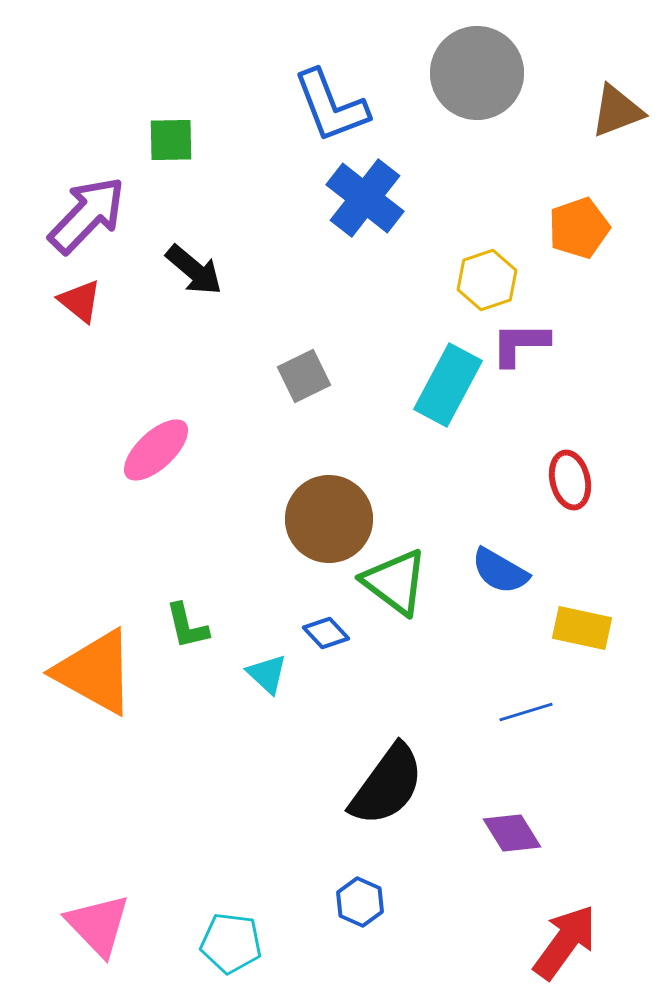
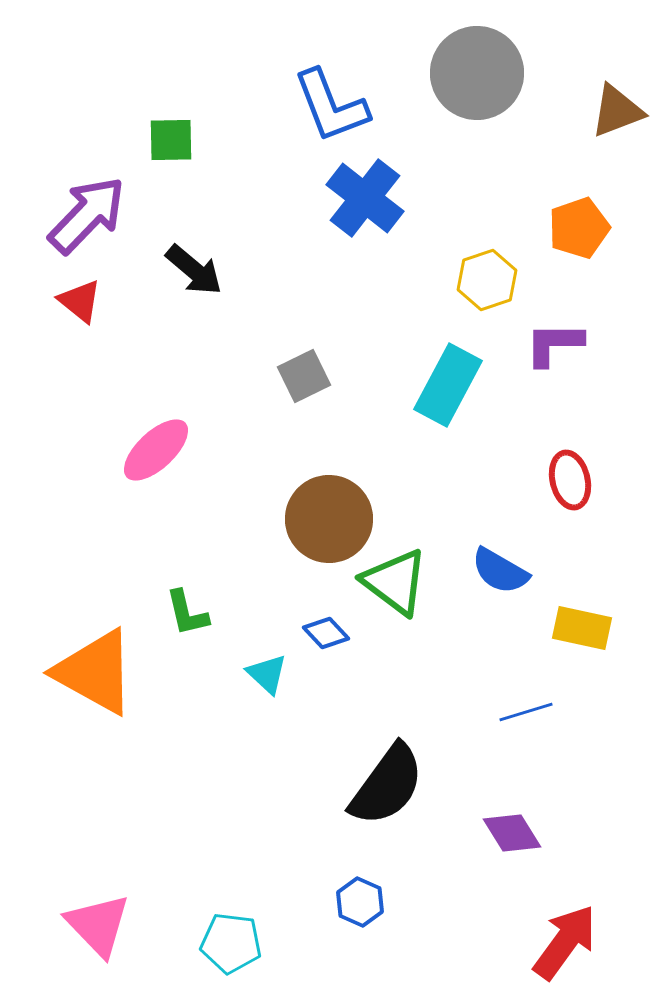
purple L-shape: moved 34 px right
green L-shape: moved 13 px up
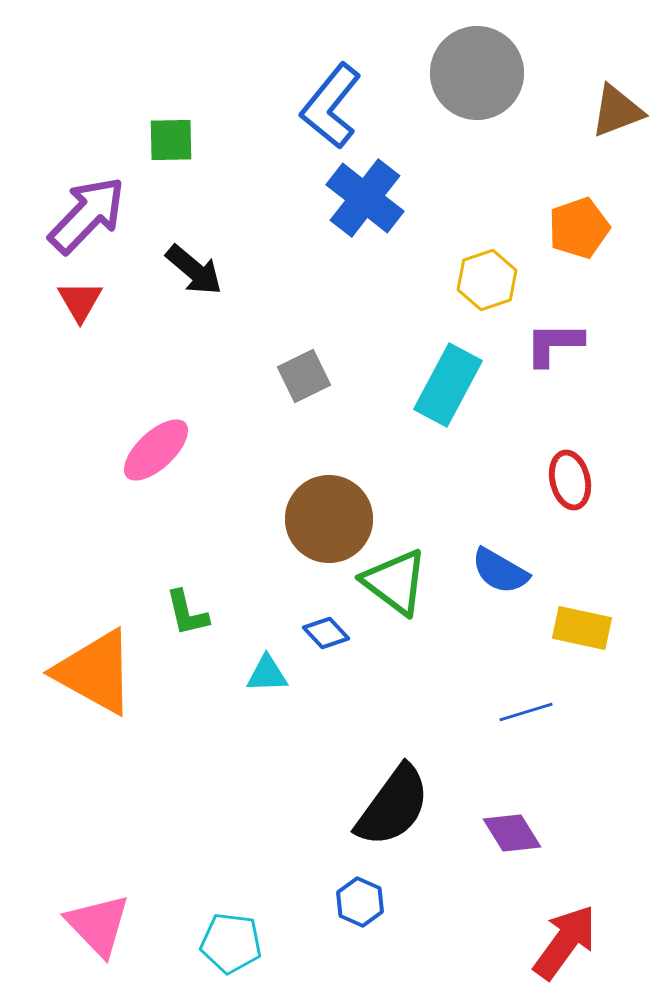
blue L-shape: rotated 60 degrees clockwise
red triangle: rotated 21 degrees clockwise
cyan triangle: rotated 45 degrees counterclockwise
black semicircle: moved 6 px right, 21 px down
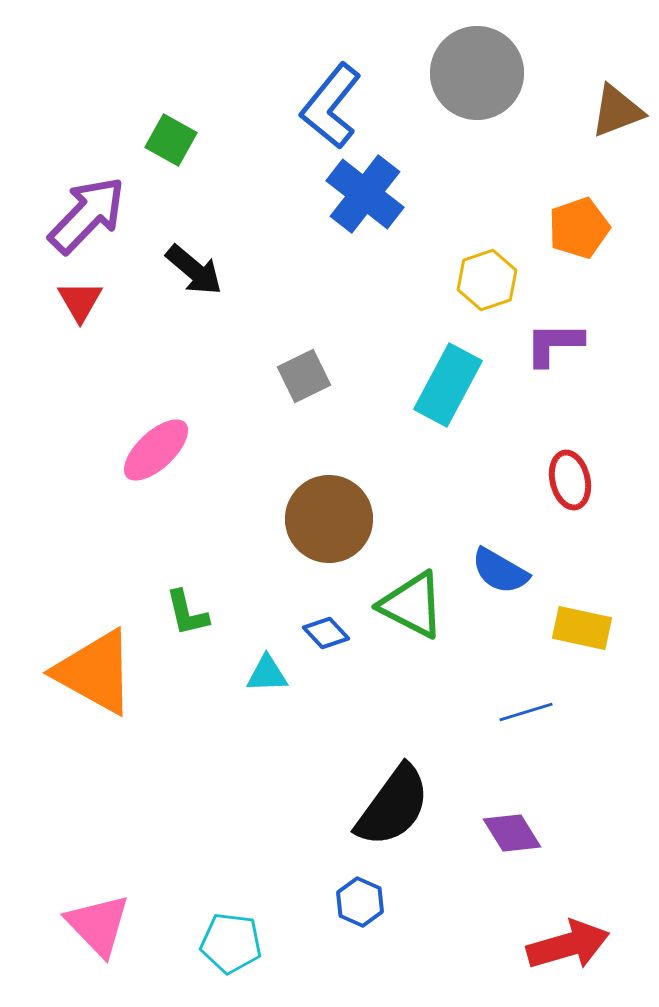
green square: rotated 30 degrees clockwise
blue cross: moved 4 px up
green triangle: moved 17 px right, 23 px down; rotated 10 degrees counterclockwise
red arrow: moved 3 px right, 3 px down; rotated 38 degrees clockwise
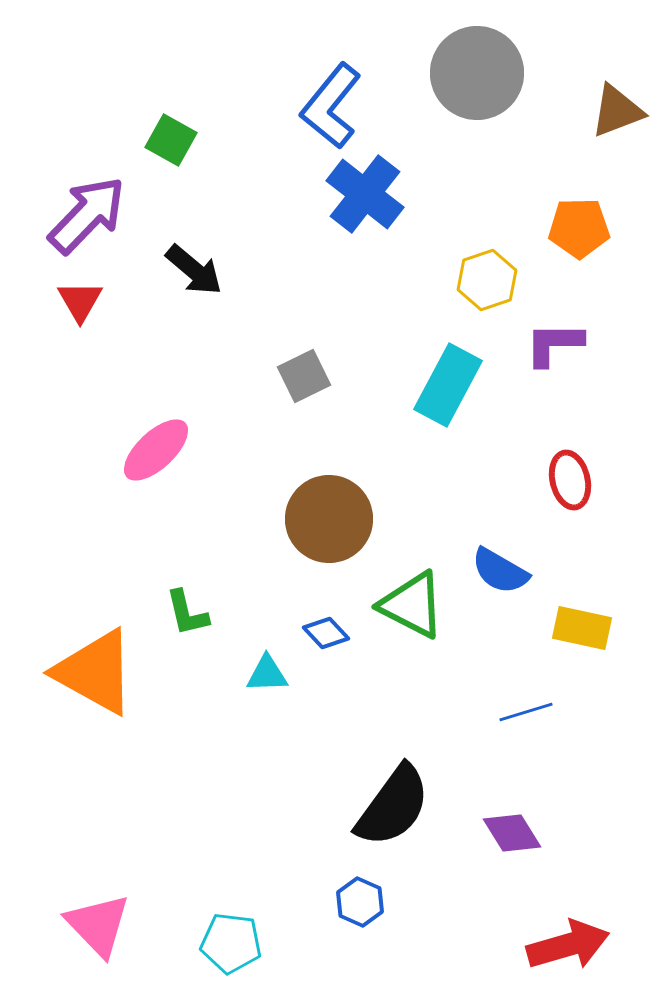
orange pentagon: rotated 18 degrees clockwise
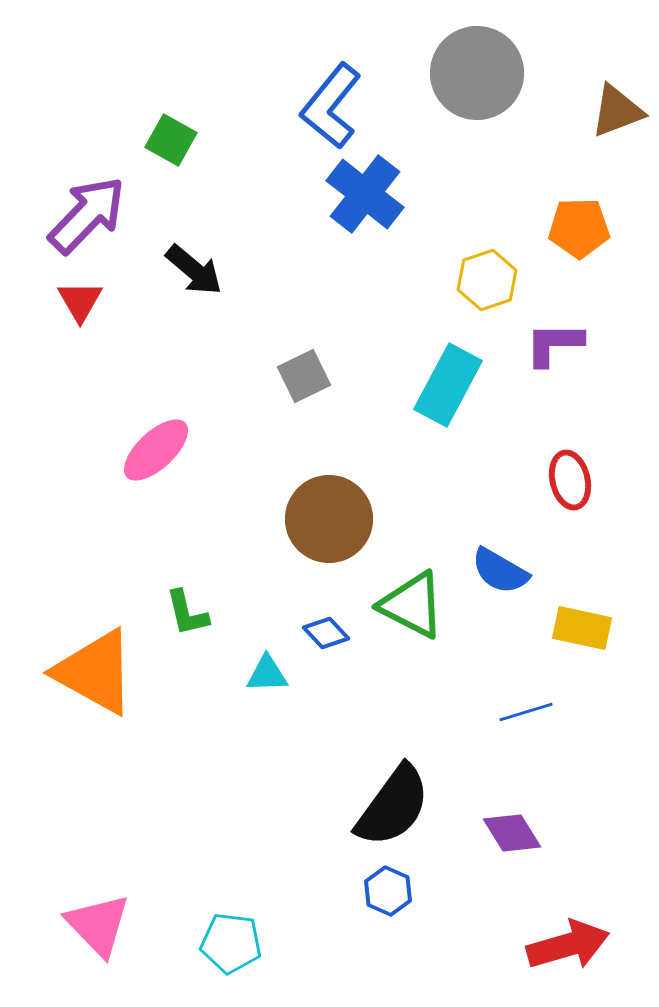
blue hexagon: moved 28 px right, 11 px up
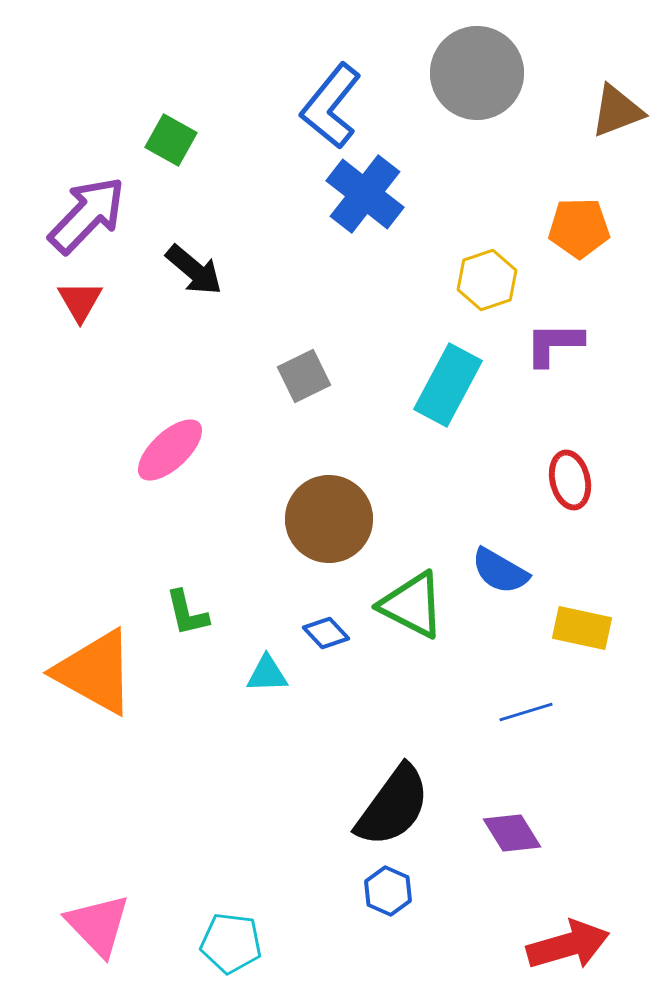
pink ellipse: moved 14 px right
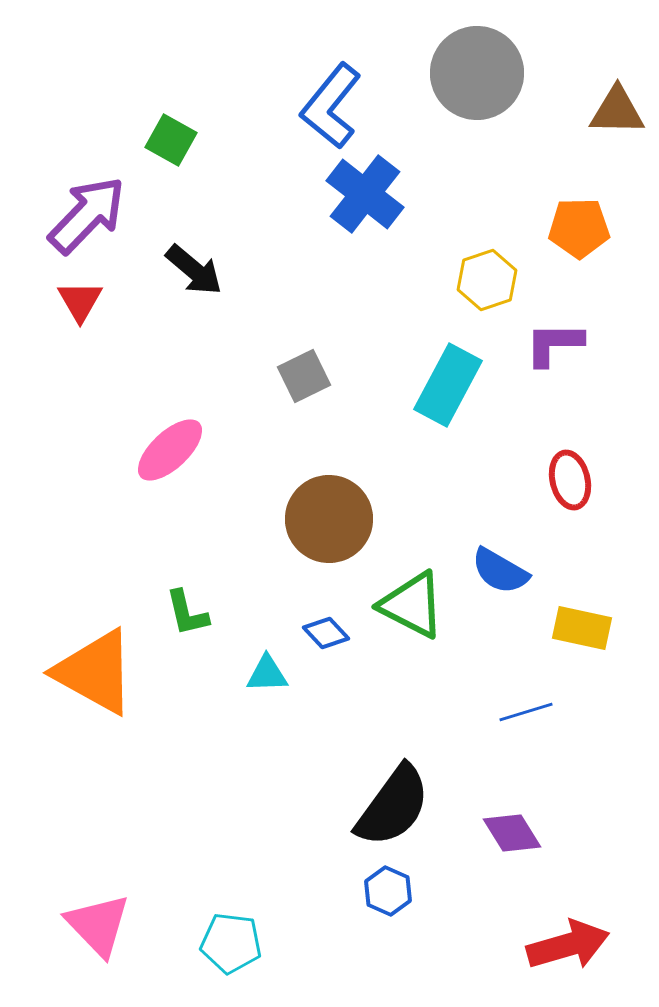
brown triangle: rotated 22 degrees clockwise
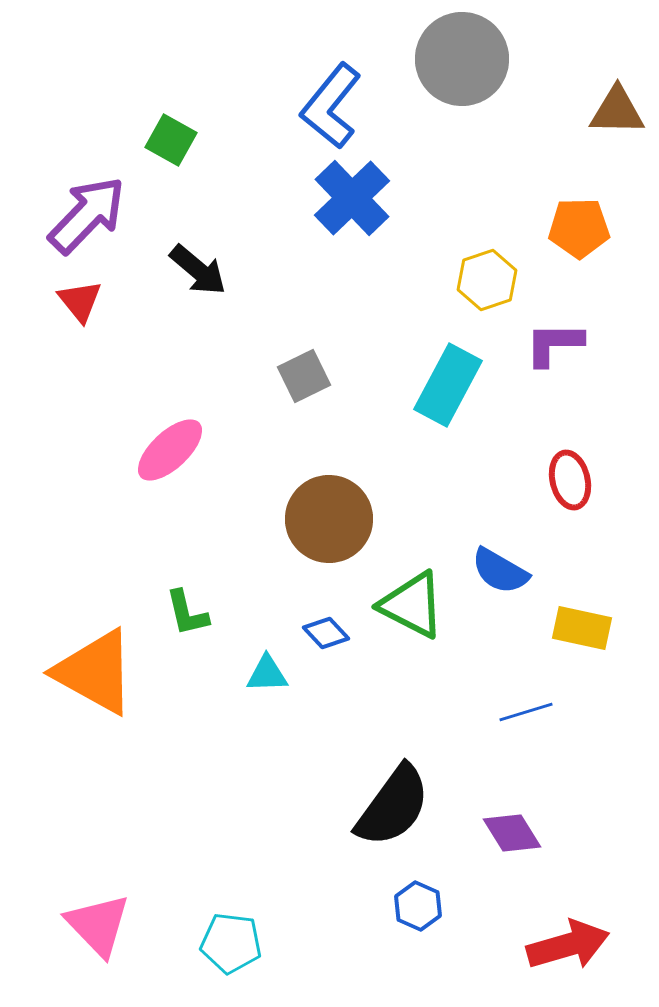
gray circle: moved 15 px left, 14 px up
blue cross: moved 13 px left, 4 px down; rotated 8 degrees clockwise
black arrow: moved 4 px right
red triangle: rotated 9 degrees counterclockwise
blue hexagon: moved 30 px right, 15 px down
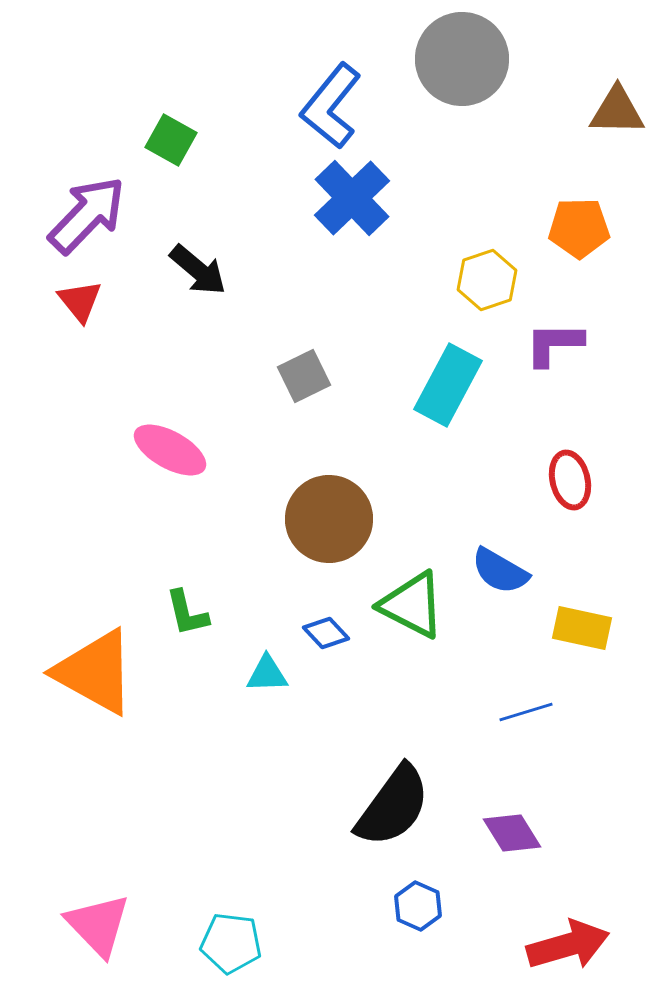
pink ellipse: rotated 72 degrees clockwise
